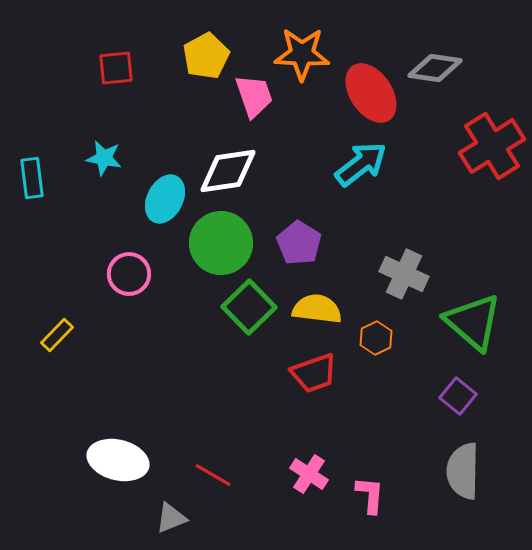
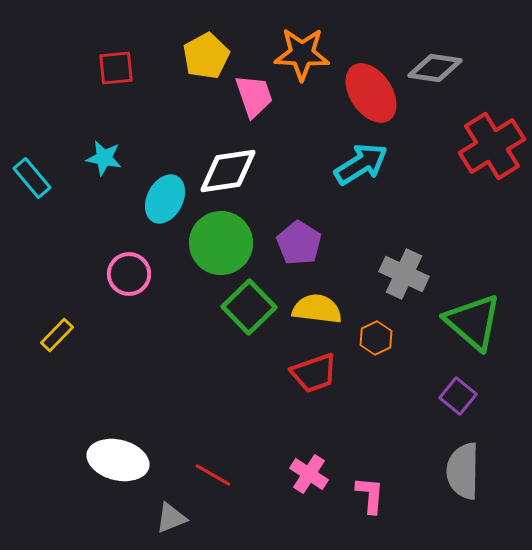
cyan arrow: rotated 6 degrees clockwise
cyan rectangle: rotated 33 degrees counterclockwise
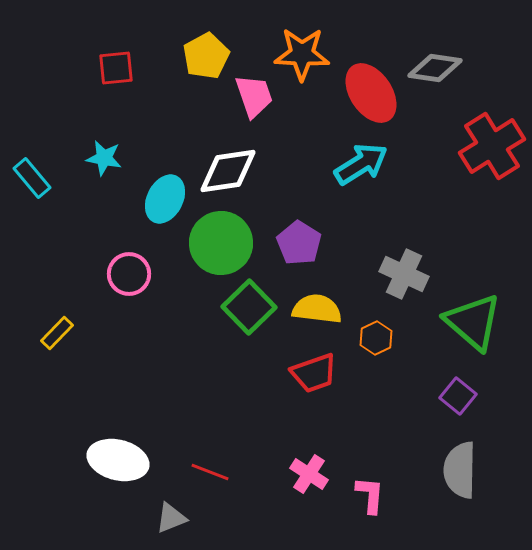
yellow rectangle: moved 2 px up
gray semicircle: moved 3 px left, 1 px up
red line: moved 3 px left, 3 px up; rotated 9 degrees counterclockwise
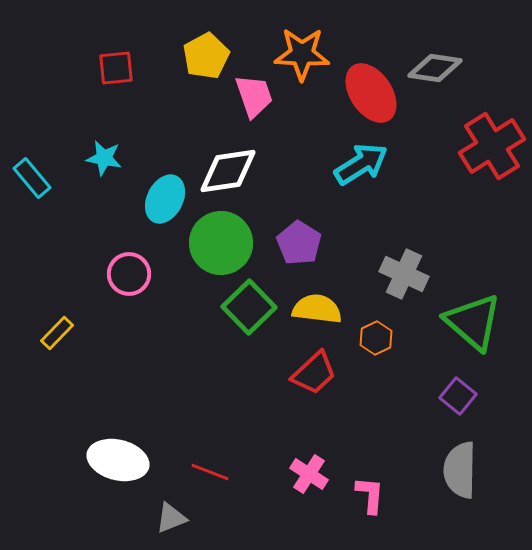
red trapezoid: rotated 24 degrees counterclockwise
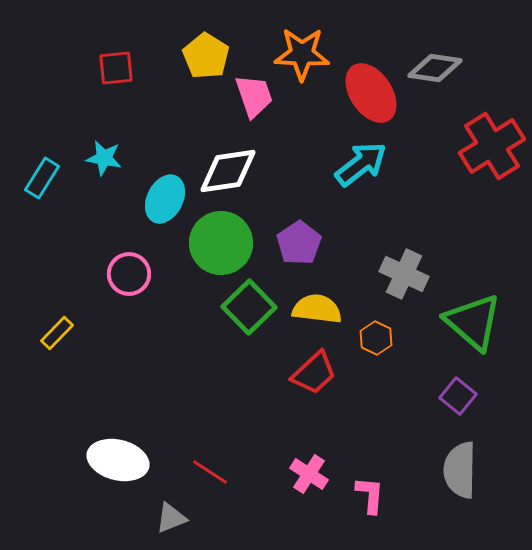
yellow pentagon: rotated 12 degrees counterclockwise
cyan arrow: rotated 6 degrees counterclockwise
cyan rectangle: moved 10 px right; rotated 72 degrees clockwise
purple pentagon: rotated 6 degrees clockwise
orange hexagon: rotated 8 degrees counterclockwise
red line: rotated 12 degrees clockwise
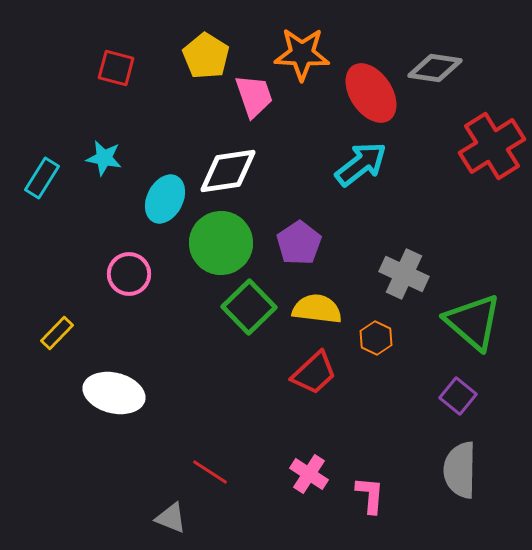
red square: rotated 21 degrees clockwise
white ellipse: moved 4 px left, 67 px up
gray triangle: rotated 44 degrees clockwise
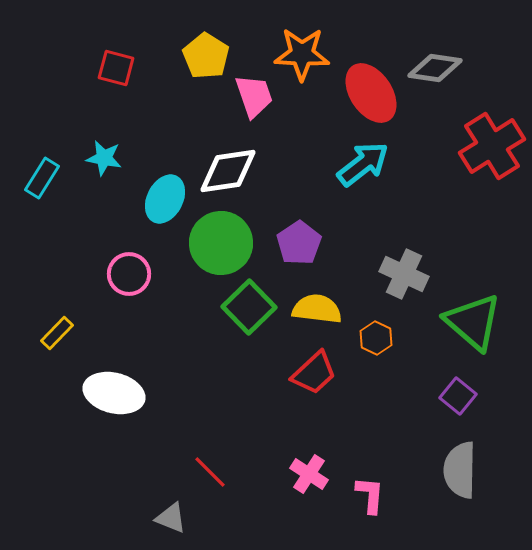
cyan arrow: moved 2 px right
red line: rotated 12 degrees clockwise
